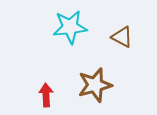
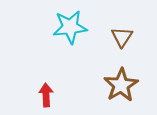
brown triangle: rotated 35 degrees clockwise
brown star: moved 26 px right; rotated 16 degrees counterclockwise
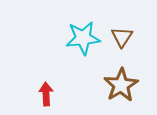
cyan star: moved 13 px right, 11 px down
red arrow: moved 1 px up
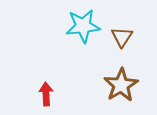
cyan star: moved 12 px up
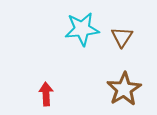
cyan star: moved 1 px left, 3 px down
brown star: moved 3 px right, 4 px down
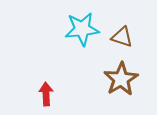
brown triangle: rotated 45 degrees counterclockwise
brown star: moved 3 px left, 10 px up
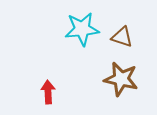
brown star: rotated 28 degrees counterclockwise
red arrow: moved 2 px right, 2 px up
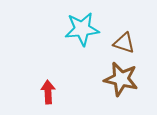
brown triangle: moved 2 px right, 6 px down
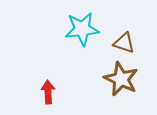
brown star: rotated 12 degrees clockwise
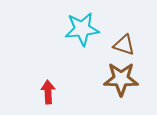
brown triangle: moved 2 px down
brown star: rotated 24 degrees counterclockwise
